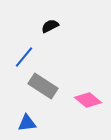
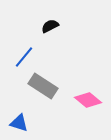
blue triangle: moved 8 px left; rotated 24 degrees clockwise
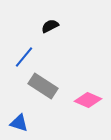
pink diamond: rotated 16 degrees counterclockwise
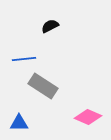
blue line: moved 2 px down; rotated 45 degrees clockwise
pink diamond: moved 17 px down
blue triangle: rotated 18 degrees counterclockwise
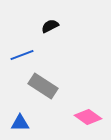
blue line: moved 2 px left, 4 px up; rotated 15 degrees counterclockwise
pink diamond: rotated 12 degrees clockwise
blue triangle: moved 1 px right
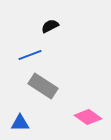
blue line: moved 8 px right
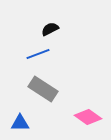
black semicircle: moved 3 px down
blue line: moved 8 px right, 1 px up
gray rectangle: moved 3 px down
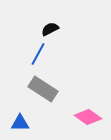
blue line: rotated 40 degrees counterclockwise
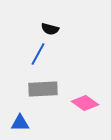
black semicircle: rotated 138 degrees counterclockwise
gray rectangle: rotated 36 degrees counterclockwise
pink diamond: moved 3 px left, 14 px up
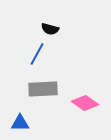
blue line: moved 1 px left
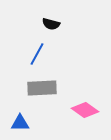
black semicircle: moved 1 px right, 5 px up
gray rectangle: moved 1 px left, 1 px up
pink diamond: moved 7 px down
